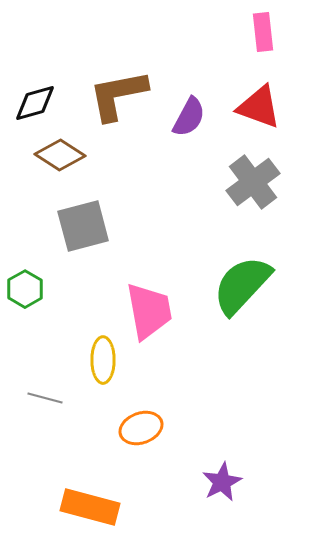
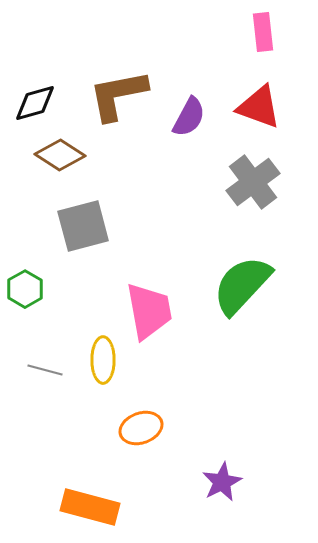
gray line: moved 28 px up
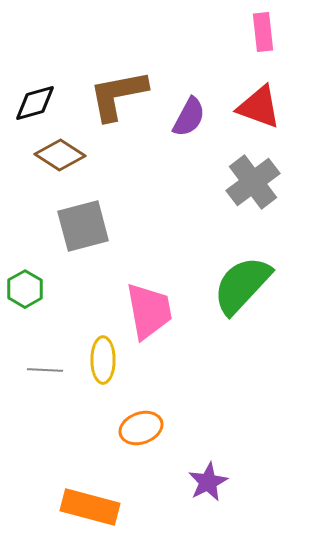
gray line: rotated 12 degrees counterclockwise
purple star: moved 14 px left
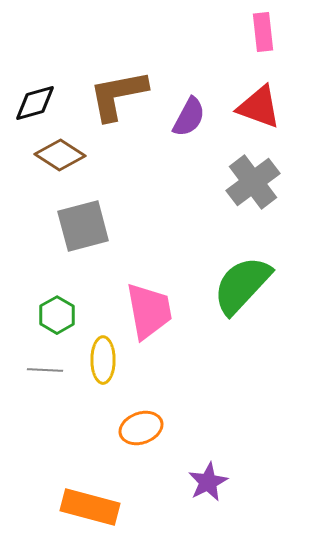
green hexagon: moved 32 px right, 26 px down
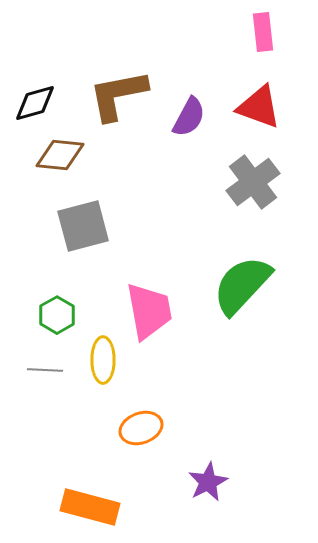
brown diamond: rotated 27 degrees counterclockwise
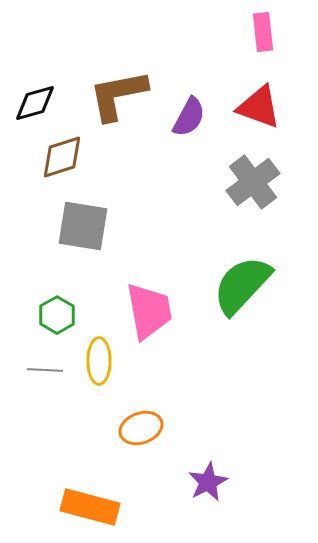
brown diamond: moved 2 px right, 2 px down; rotated 24 degrees counterclockwise
gray square: rotated 24 degrees clockwise
yellow ellipse: moved 4 px left, 1 px down
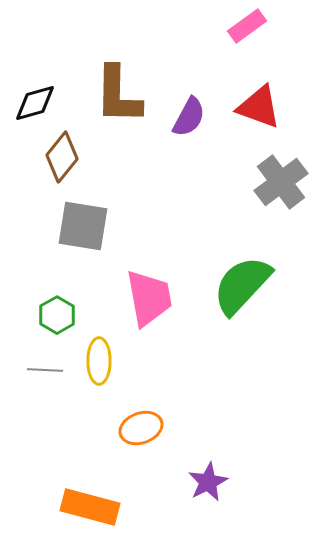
pink rectangle: moved 16 px left, 6 px up; rotated 60 degrees clockwise
brown L-shape: rotated 78 degrees counterclockwise
brown diamond: rotated 33 degrees counterclockwise
gray cross: moved 28 px right
pink trapezoid: moved 13 px up
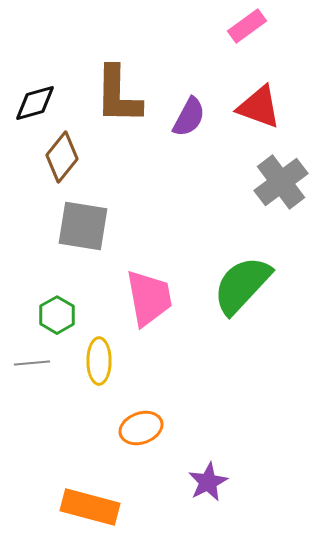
gray line: moved 13 px left, 7 px up; rotated 8 degrees counterclockwise
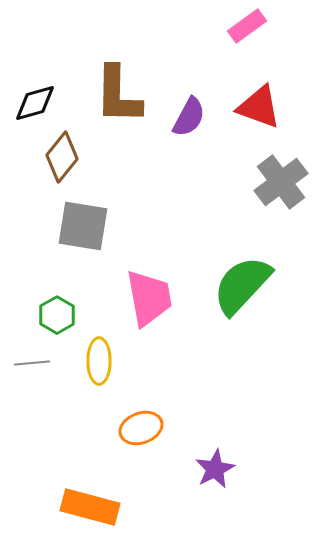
purple star: moved 7 px right, 13 px up
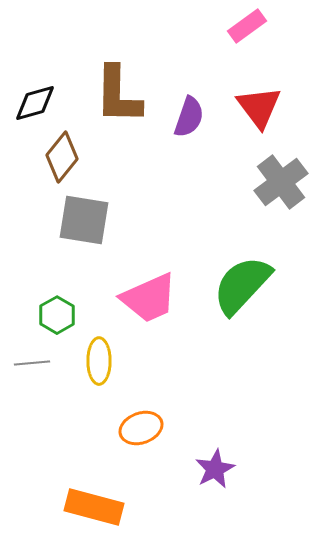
red triangle: rotated 33 degrees clockwise
purple semicircle: rotated 9 degrees counterclockwise
gray square: moved 1 px right, 6 px up
pink trapezoid: rotated 76 degrees clockwise
orange rectangle: moved 4 px right
